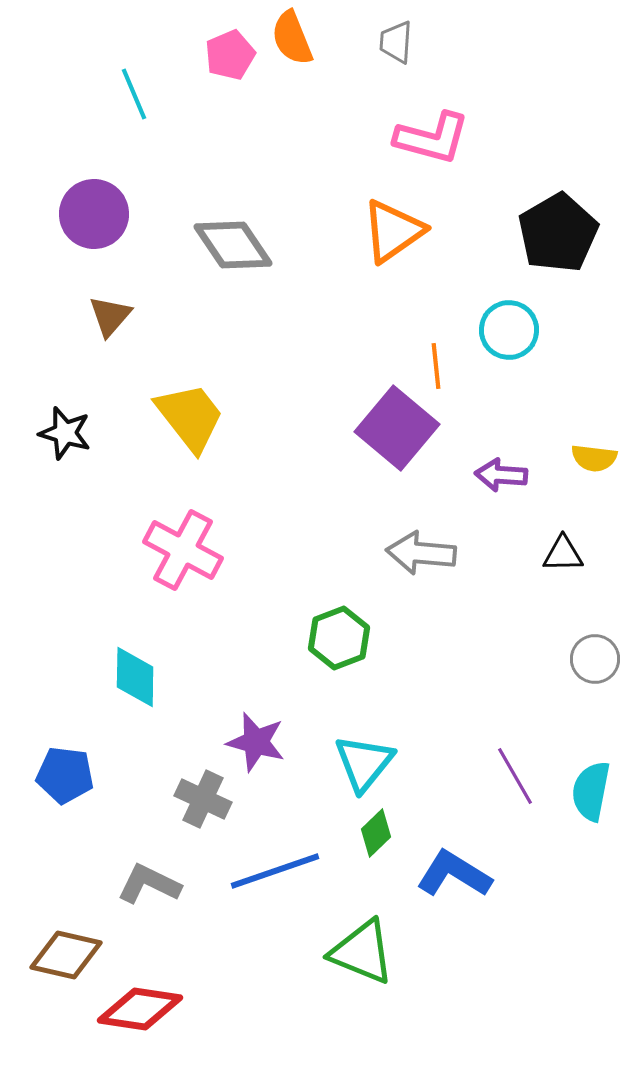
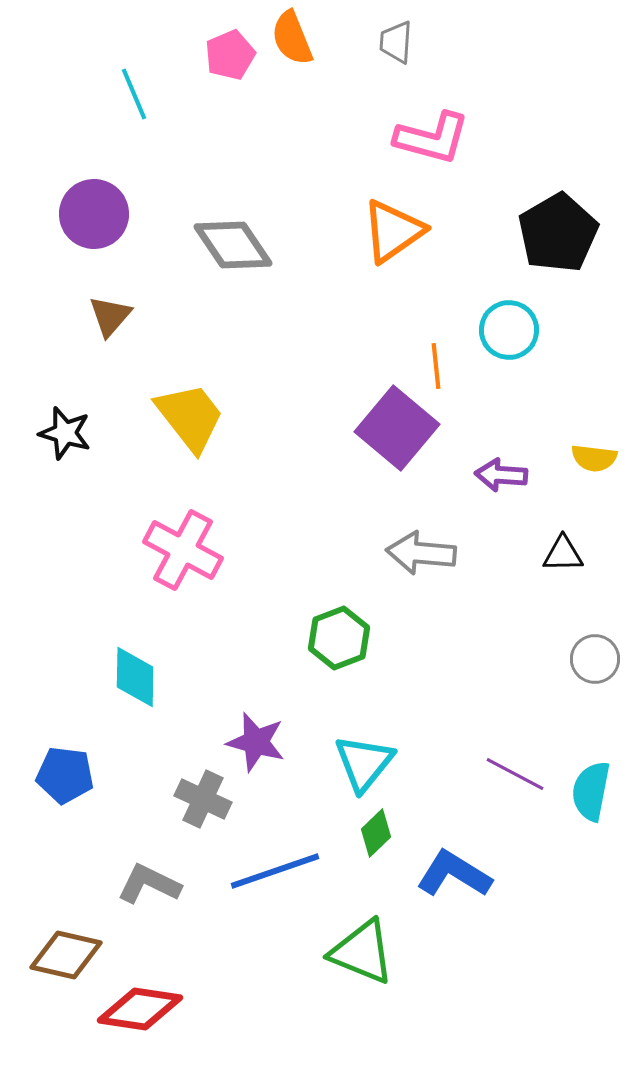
purple line: moved 2 px up; rotated 32 degrees counterclockwise
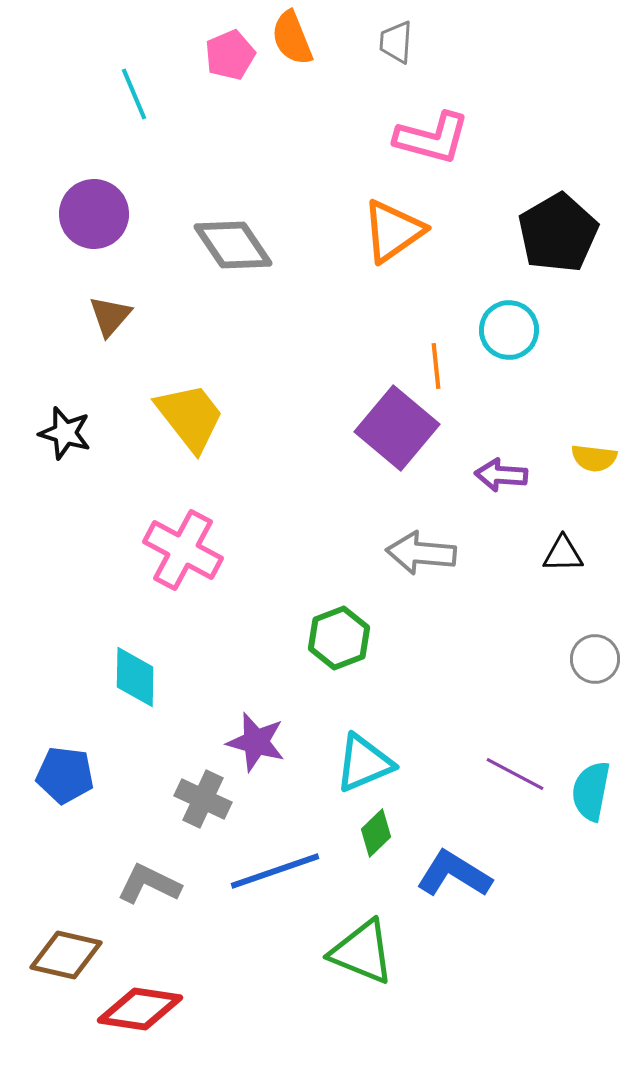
cyan triangle: rotated 28 degrees clockwise
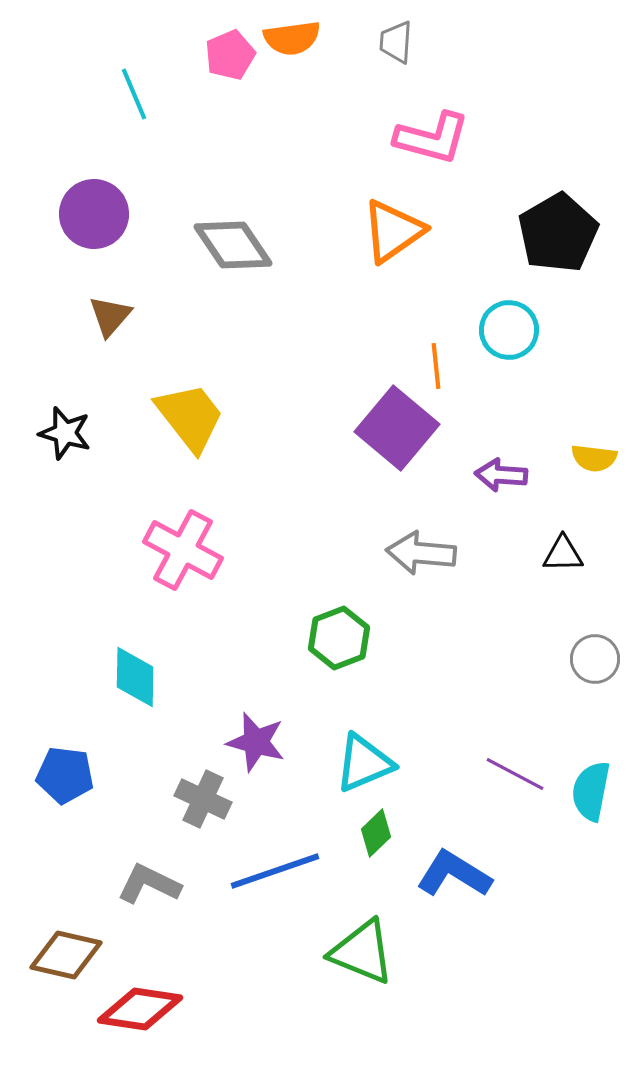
orange semicircle: rotated 76 degrees counterclockwise
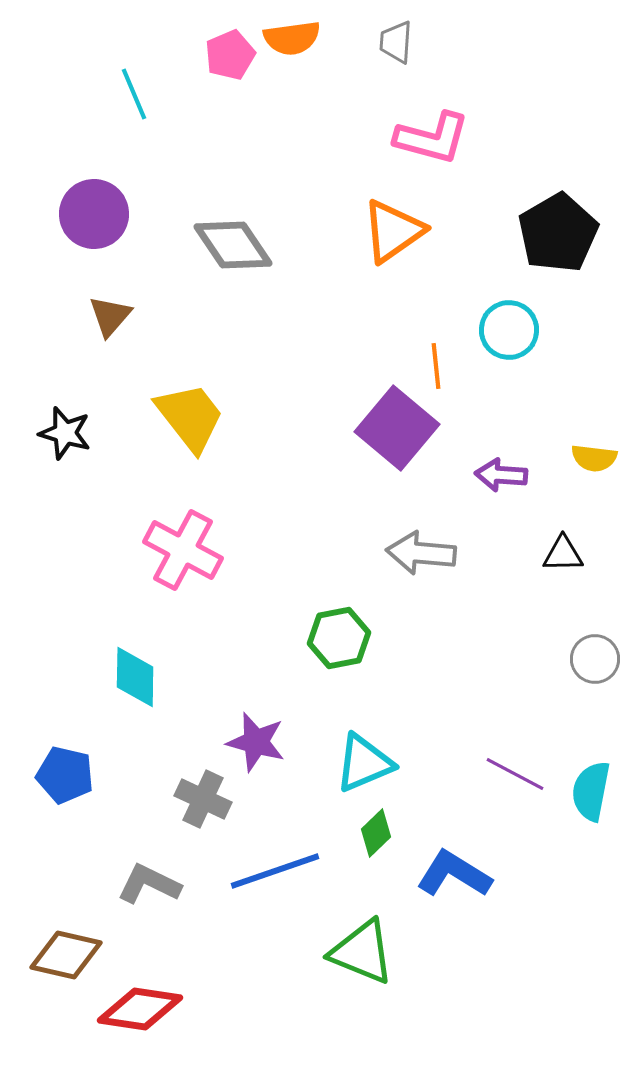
green hexagon: rotated 10 degrees clockwise
blue pentagon: rotated 6 degrees clockwise
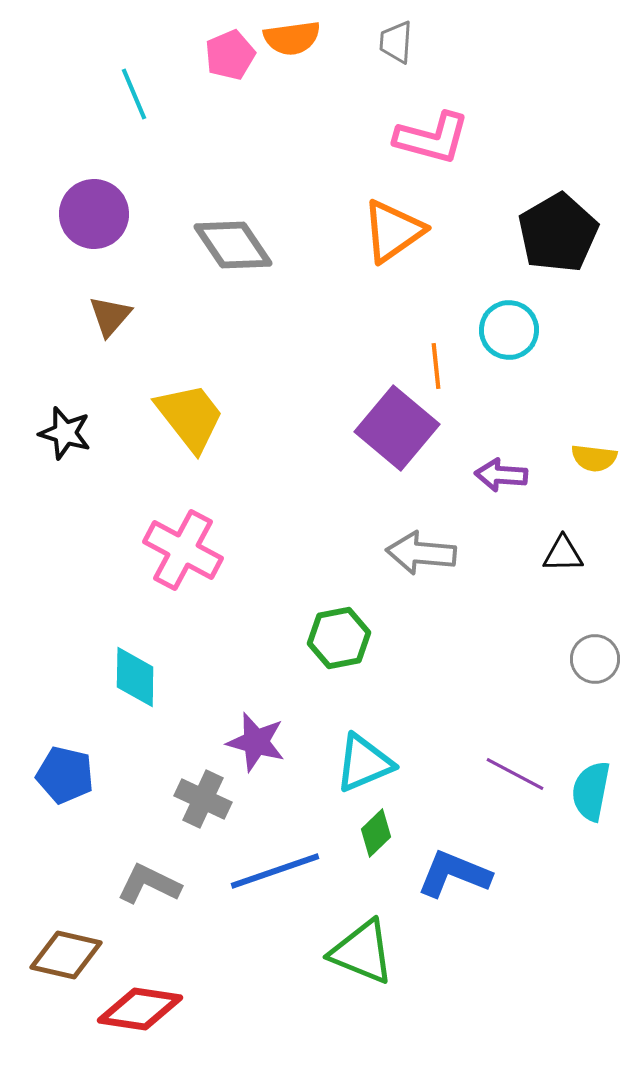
blue L-shape: rotated 10 degrees counterclockwise
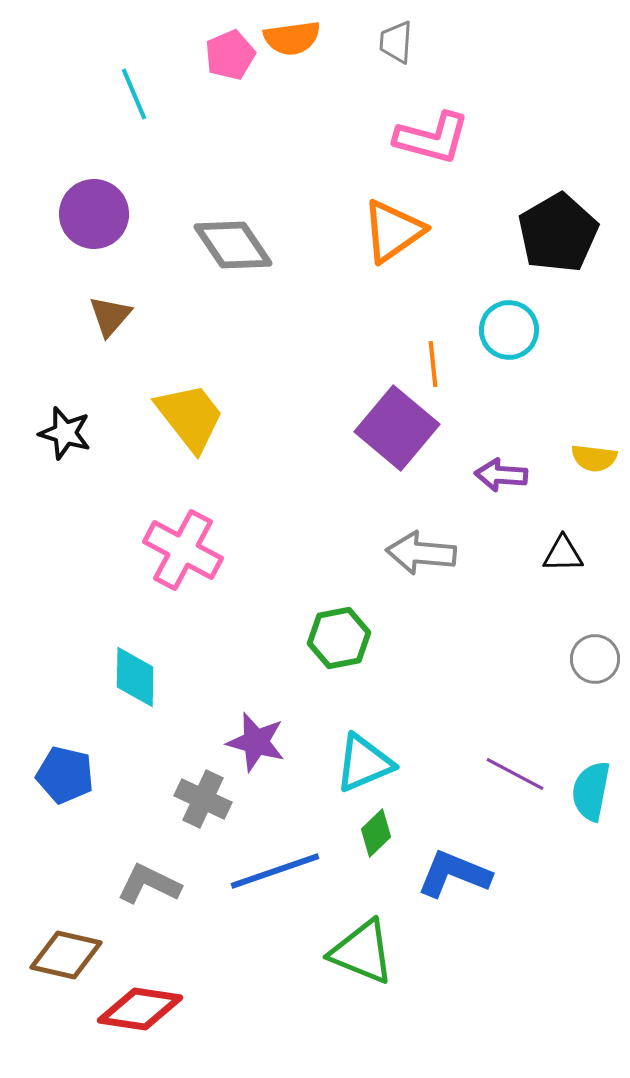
orange line: moved 3 px left, 2 px up
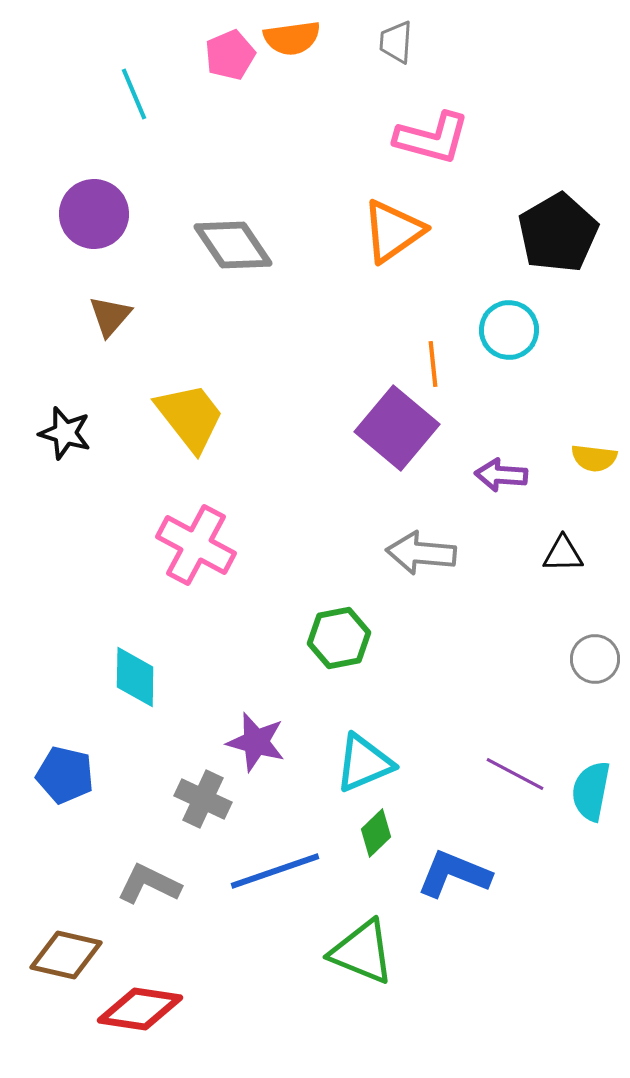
pink cross: moved 13 px right, 5 px up
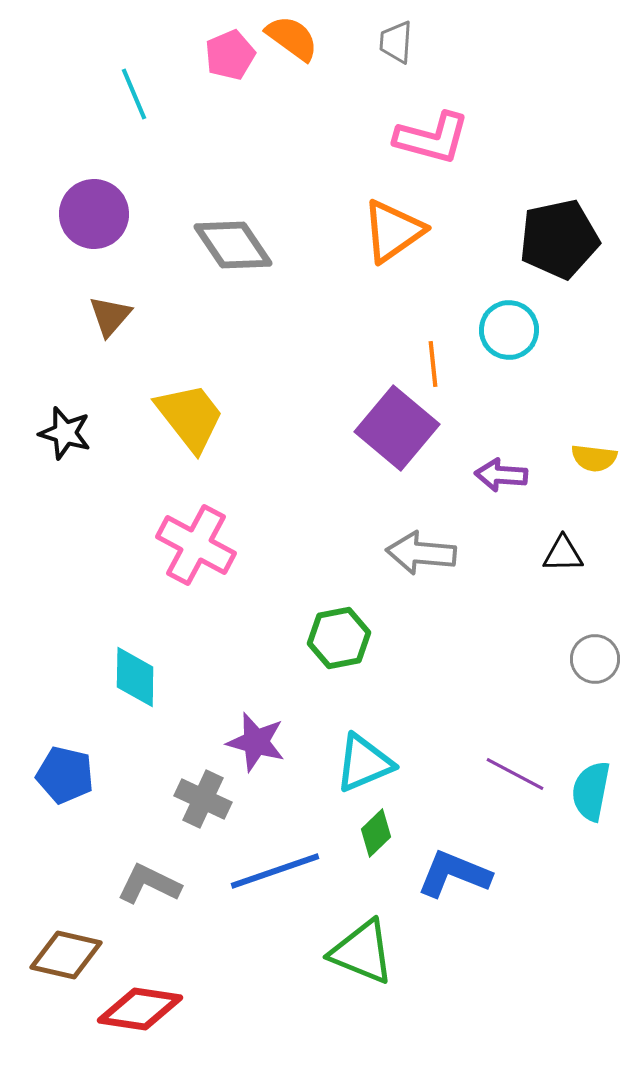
orange semicircle: rotated 136 degrees counterclockwise
black pentagon: moved 1 px right, 6 px down; rotated 18 degrees clockwise
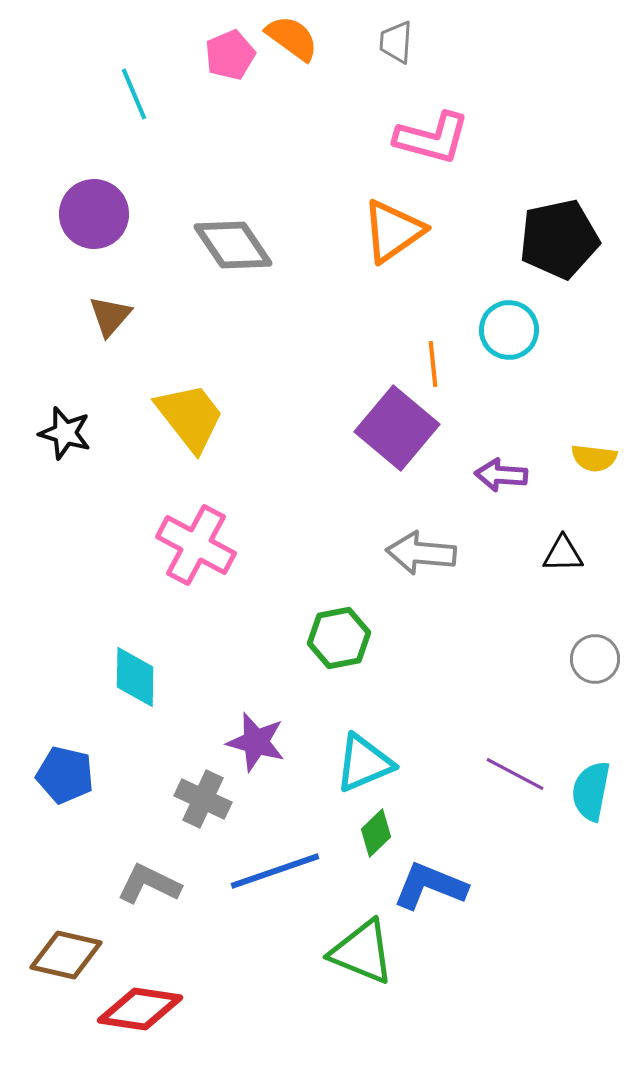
blue L-shape: moved 24 px left, 12 px down
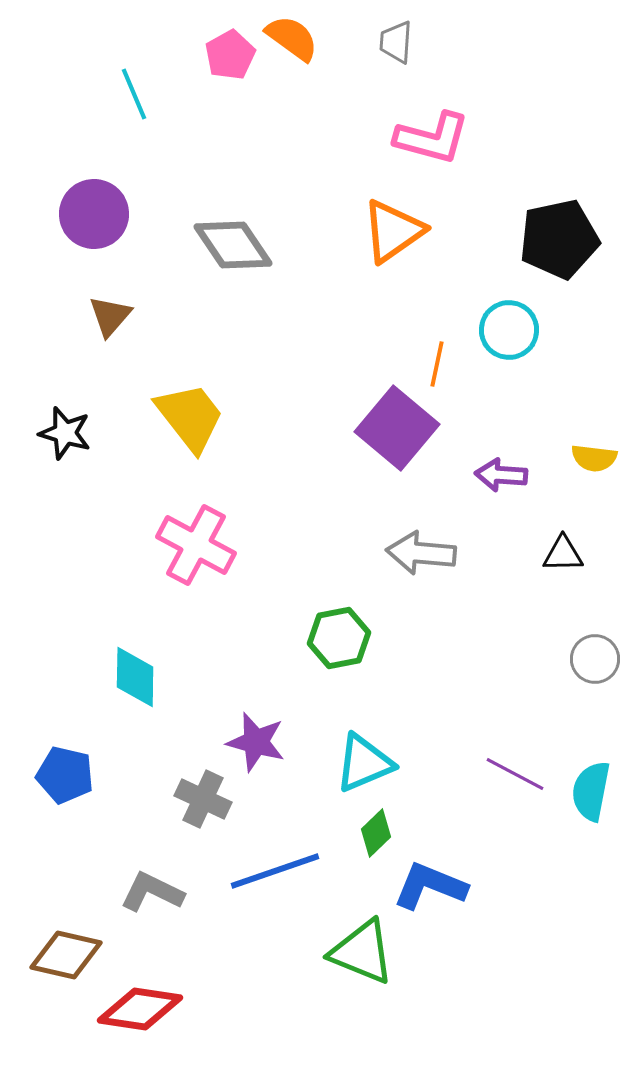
pink pentagon: rotated 6 degrees counterclockwise
orange line: moved 4 px right; rotated 18 degrees clockwise
gray L-shape: moved 3 px right, 8 px down
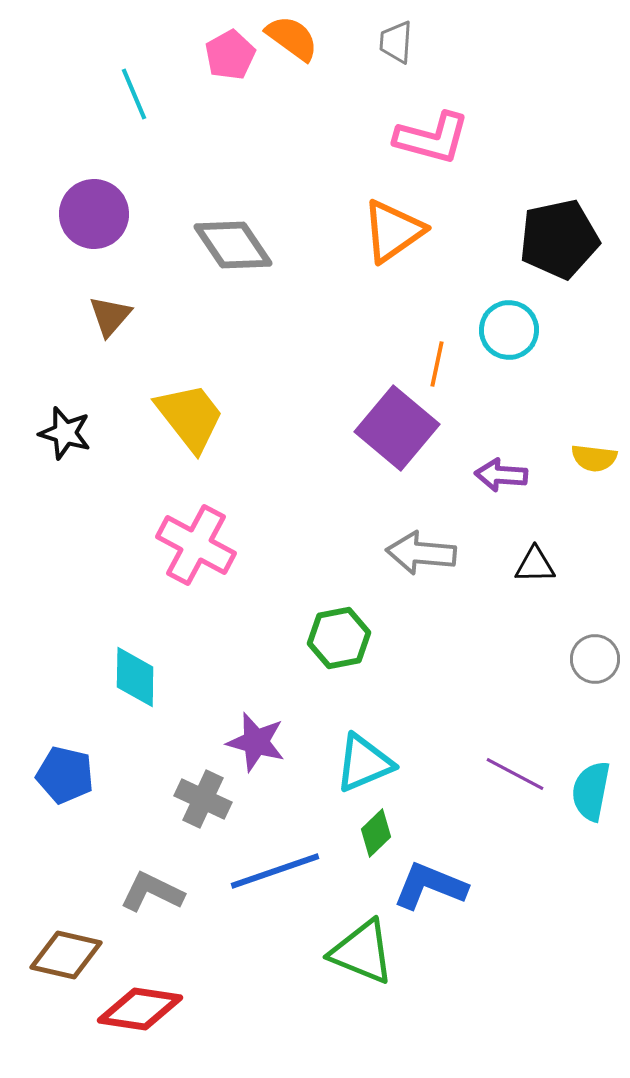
black triangle: moved 28 px left, 11 px down
